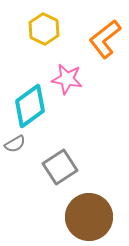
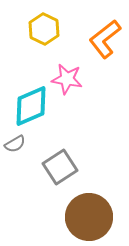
cyan diamond: moved 1 px right; rotated 12 degrees clockwise
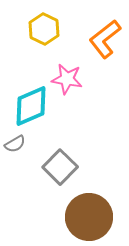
gray square: rotated 12 degrees counterclockwise
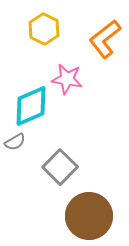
gray semicircle: moved 2 px up
brown circle: moved 1 px up
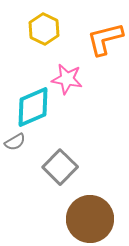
orange L-shape: rotated 24 degrees clockwise
cyan diamond: moved 2 px right, 1 px down
brown circle: moved 1 px right, 3 px down
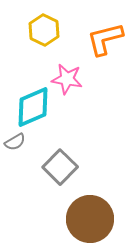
yellow hexagon: moved 1 px down
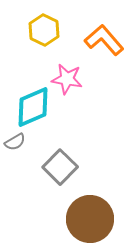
orange L-shape: moved 1 px left, 1 px down; rotated 63 degrees clockwise
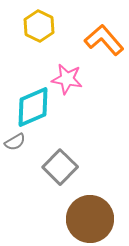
yellow hexagon: moved 5 px left, 4 px up
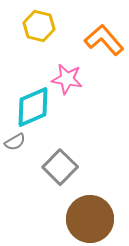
yellow hexagon: rotated 12 degrees counterclockwise
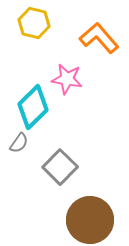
yellow hexagon: moved 5 px left, 3 px up
orange L-shape: moved 5 px left, 2 px up
cyan diamond: rotated 21 degrees counterclockwise
gray semicircle: moved 4 px right, 1 px down; rotated 25 degrees counterclockwise
brown circle: moved 1 px down
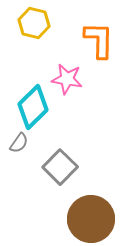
orange L-shape: moved 2 px down; rotated 42 degrees clockwise
brown circle: moved 1 px right, 1 px up
